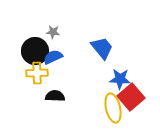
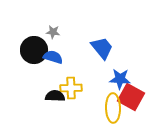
black circle: moved 1 px left, 1 px up
blue semicircle: rotated 42 degrees clockwise
yellow cross: moved 34 px right, 15 px down
red square: rotated 20 degrees counterclockwise
yellow ellipse: rotated 12 degrees clockwise
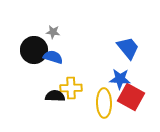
blue trapezoid: moved 26 px right
yellow ellipse: moved 9 px left, 5 px up
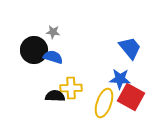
blue trapezoid: moved 2 px right
yellow ellipse: rotated 20 degrees clockwise
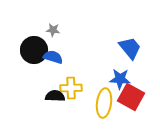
gray star: moved 2 px up
yellow ellipse: rotated 12 degrees counterclockwise
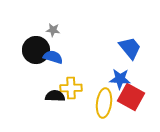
black circle: moved 2 px right
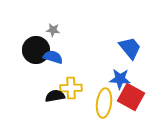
black semicircle: rotated 12 degrees counterclockwise
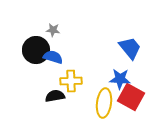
yellow cross: moved 7 px up
